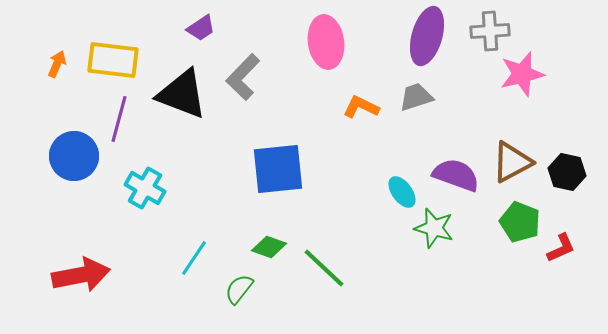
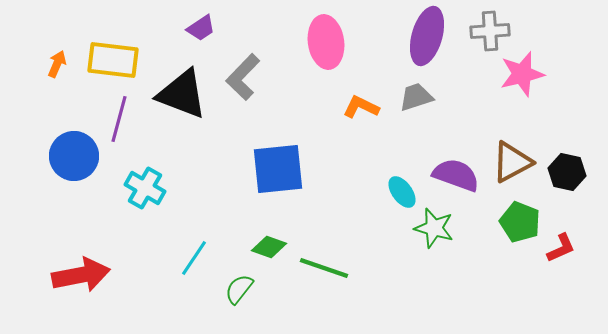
green line: rotated 24 degrees counterclockwise
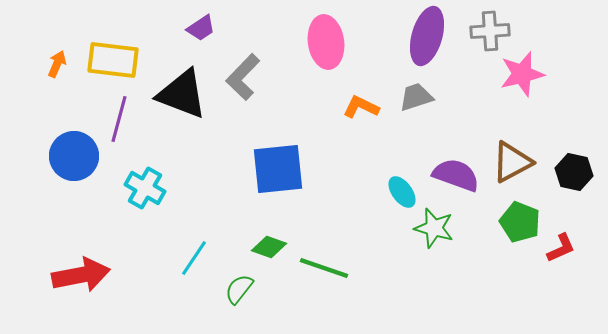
black hexagon: moved 7 px right
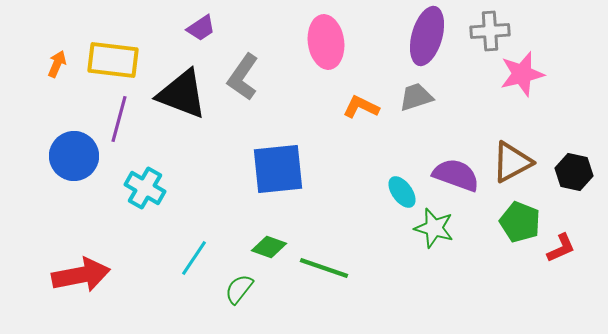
gray L-shape: rotated 9 degrees counterclockwise
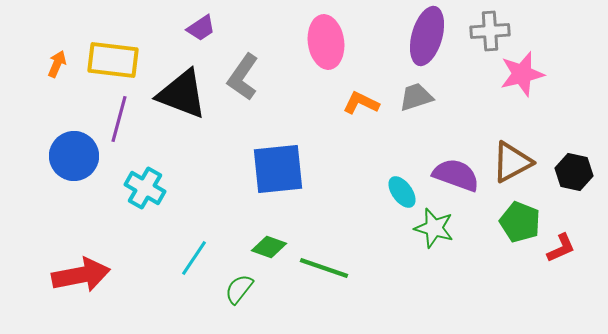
orange L-shape: moved 4 px up
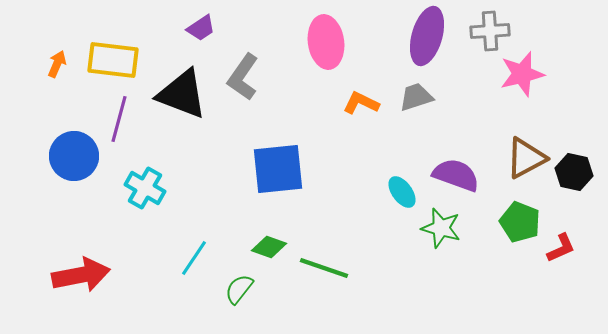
brown triangle: moved 14 px right, 4 px up
green star: moved 7 px right
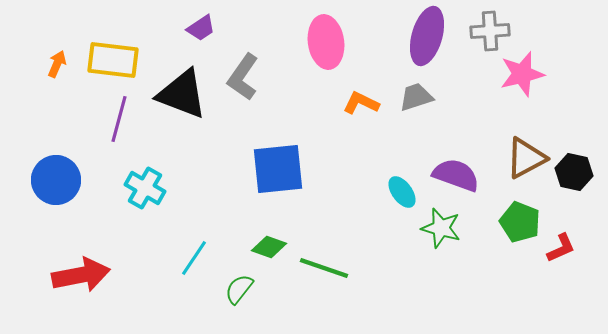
blue circle: moved 18 px left, 24 px down
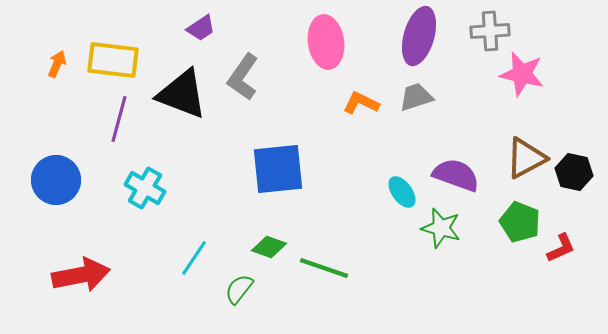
purple ellipse: moved 8 px left
pink star: rotated 27 degrees clockwise
